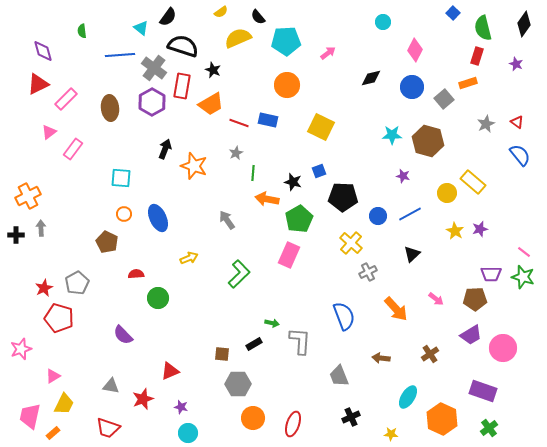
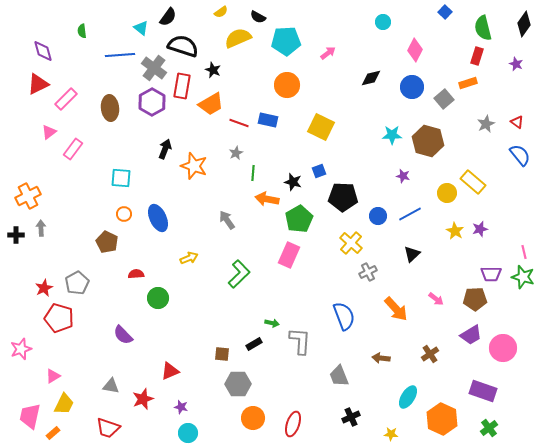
blue square at (453, 13): moved 8 px left, 1 px up
black semicircle at (258, 17): rotated 21 degrees counterclockwise
pink line at (524, 252): rotated 40 degrees clockwise
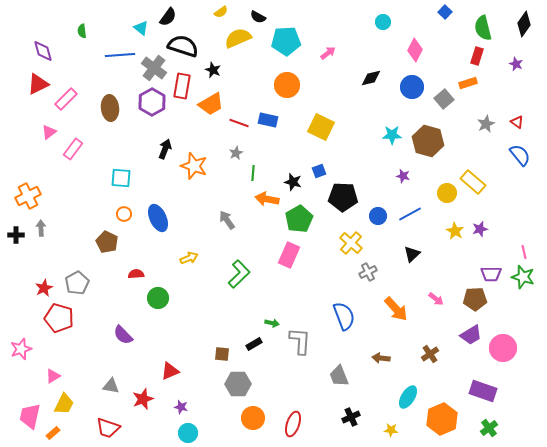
orange hexagon at (442, 419): rotated 12 degrees clockwise
yellow star at (391, 434): moved 4 px up
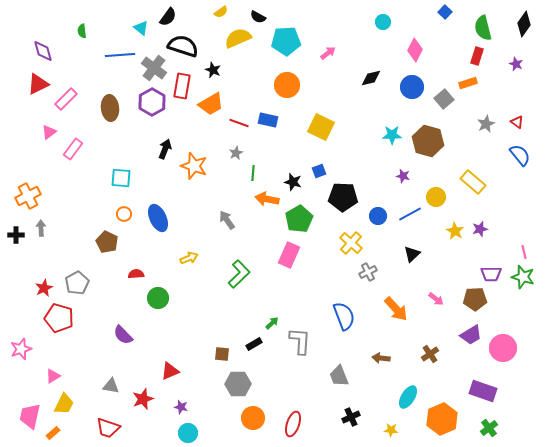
yellow circle at (447, 193): moved 11 px left, 4 px down
green arrow at (272, 323): rotated 56 degrees counterclockwise
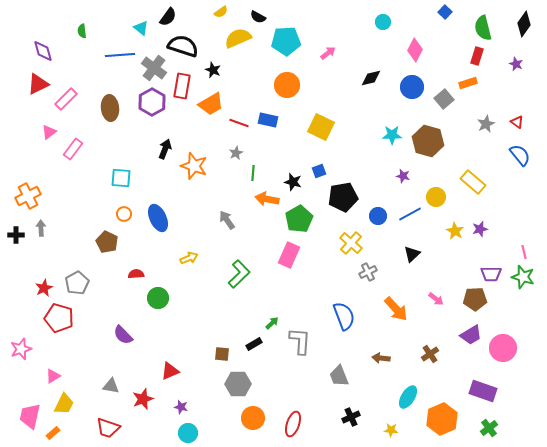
black pentagon at (343, 197): rotated 12 degrees counterclockwise
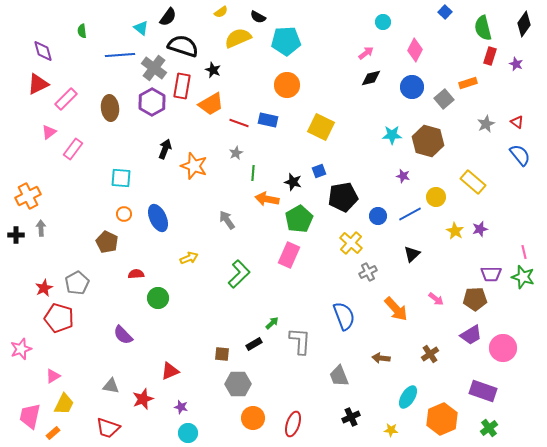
pink arrow at (328, 53): moved 38 px right
red rectangle at (477, 56): moved 13 px right
